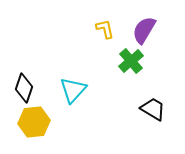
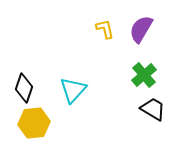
purple semicircle: moved 3 px left, 1 px up
green cross: moved 13 px right, 14 px down
yellow hexagon: moved 1 px down
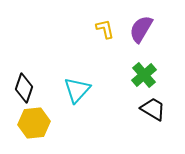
cyan triangle: moved 4 px right
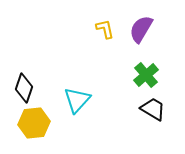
green cross: moved 2 px right
cyan triangle: moved 10 px down
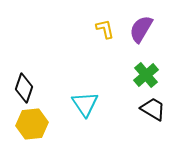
cyan triangle: moved 8 px right, 4 px down; rotated 16 degrees counterclockwise
yellow hexagon: moved 2 px left, 1 px down
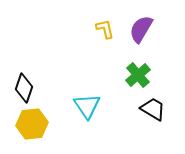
green cross: moved 8 px left
cyan triangle: moved 2 px right, 2 px down
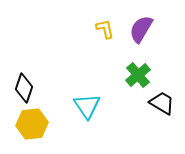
black trapezoid: moved 9 px right, 6 px up
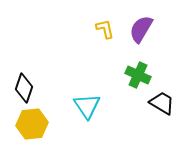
green cross: rotated 25 degrees counterclockwise
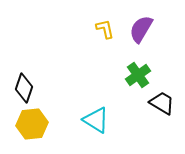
green cross: rotated 30 degrees clockwise
cyan triangle: moved 9 px right, 14 px down; rotated 24 degrees counterclockwise
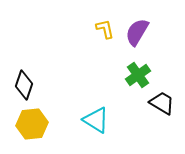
purple semicircle: moved 4 px left, 3 px down
black diamond: moved 3 px up
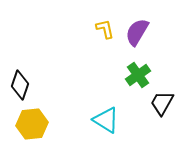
black diamond: moved 4 px left
black trapezoid: rotated 92 degrees counterclockwise
cyan triangle: moved 10 px right
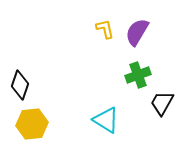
green cross: rotated 15 degrees clockwise
